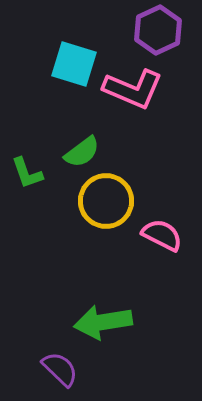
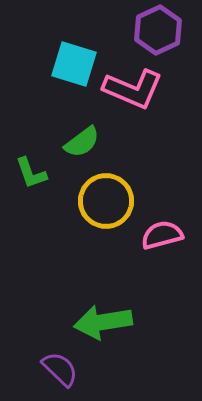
green semicircle: moved 10 px up
green L-shape: moved 4 px right
pink semicircle: rotated 42 degrees counterclockwise
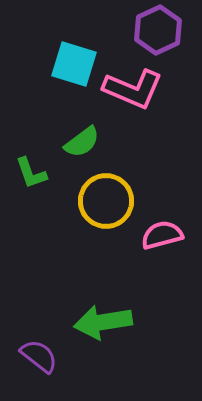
purple semicircle: moved 21 px left, 13 px up; rotated 6 degrees counterclockwise
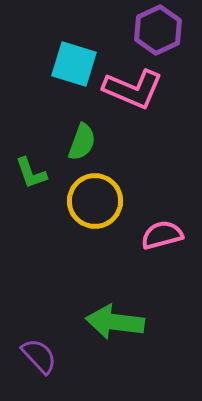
green semicircle: rotated 33 degrees counterclockwise
yellow circle: moved 11 px left
green arrow: moved 12 px right; rotated 16 degrees clockwise
purple semicircle: rotated 9 degrees clockwise
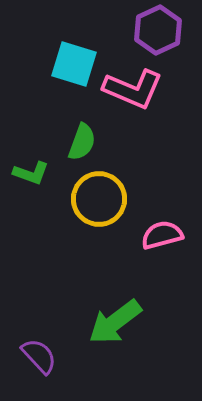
green L-shape: rotated 51 degrees counterclockwise
yellow circle: moved 4 px right, 2 px up
green arrow: rotated 44 degrees counterclockwise
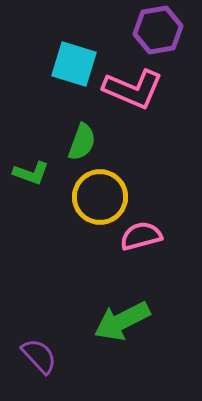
purple hexagon: rotated 15 degrees clockwise
yellow circle: moved 1 px right, 2 px up
pink semicircle: moved 21 px left, 1 px down
green arrow: moved 7 px right, 1 px up; rotated 10 degrees clockwise
